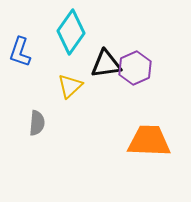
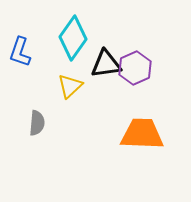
cyan diamond: moved 2 px right, 6 px down
orange trapezoid: moved 7 px left, 7 px up
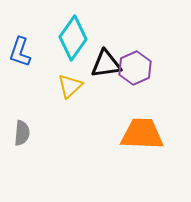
gray semicircle: moved 15 px left, 10 px down
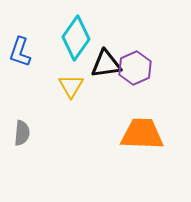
cyan diamond: moved 3 px right
yellow triangle: moved 1 px right; rotated 16 degrees counterclockwise
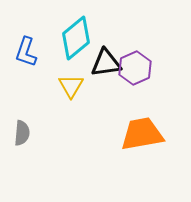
cyan diamond: rotated 15 degrees clockwise
blue L-shape: moved 6 px right
black triangle: moved 1 px up
orange trapezoid: rotated 12 degrees counterclockwise
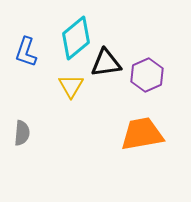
purple hexagon: moved 12 px right, 7 px down
